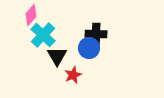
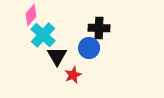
black cross: moved 3 px right, 6 px up
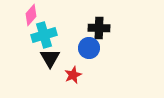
cyan cross: moved 1 px right; rotated 30 degrees clockwise
black triangle: moved 7 px left, 2 px down
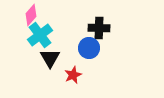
cyan cross: moved 4 px left; rotated 20 degrees counterclockwise
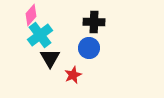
black cross: moved 5 px left, 6 px up
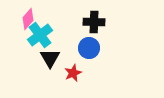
pink diamond: moved 3 px left, 4 px down
red star: moved 2 px up
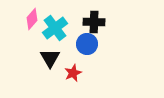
pink diamond: moved 4 px right
cyan cross: moved 15 px right, 7 px up
blue circle: moved 2 px left, 4 px up
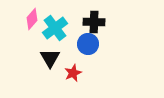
blue circle: moved 1 px right
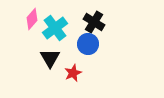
black cross: rotated 30 degrees clockwise
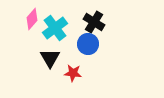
red star: rotated 30 degrees clockwise
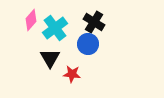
pink diamond: moved 1 px left, 1 px down
red star: moved 1 px left, 1 px down
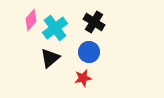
blue circle: moved 1 px right, 8 px down
black triangle: rotated 20 degrees clockwise
red star: moved 11 px right, 4 px down; rotated 18 degrees counterclockwise
